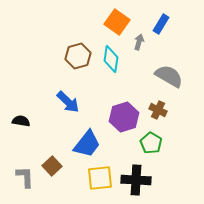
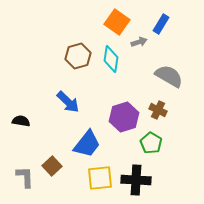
gray arrow: rotated 56 degrees clockwise
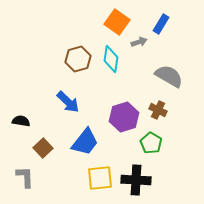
brown hexagon: moved 3 px down
blue trapezoid: moved 2 px left, 2 px up
brown square: moved 9 px left, 18 px up
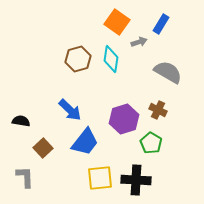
gray semicircle: moved 1 px left, 4 px up
blue arrow: moved 2 px right, 8 px down
purple hexagon: moved 2 px down
